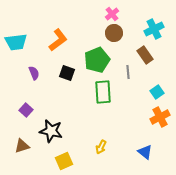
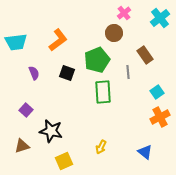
pink cross: moved 12 px right, 1 px up
cyan cross: moved 6 px right, 11 px up; rotated 12 degrees counterclockwise
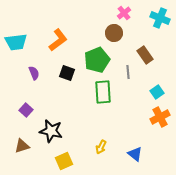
cyan cross: rotated 30 degrees counterclockwise
blue triangle: moved 10 px left, 2 px down
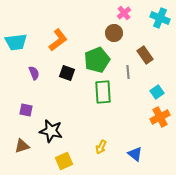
purple square: rotated 32 degrees counterclockwise
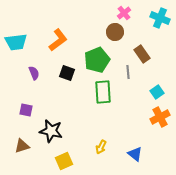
brown circle: moved 1 px right, 1 px up
brown rectangle: moved 3 px left, 1 px up
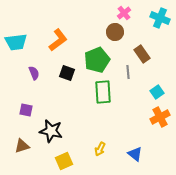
yellow arrow: moved 1 px left, 2 px down
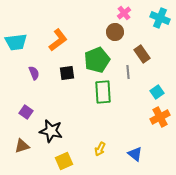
black square: rotated 28 degrees counterclockwise
purple square: moved 2 px down; rotated 24 degrees clockwise
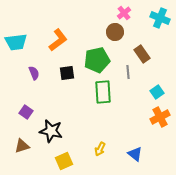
green pentagon: rotated 10 degrees clockwise
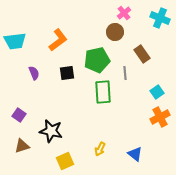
cyan trapezoid: moved 1 px left, 1 px up
gray line: moved 3 px left, 1 px down
purple square: moved 7 px left, 3 px down
yellow square: moved 1 px right
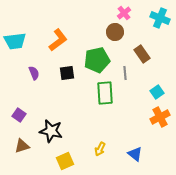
green rectangle: moved 2 px right, 1 px down
